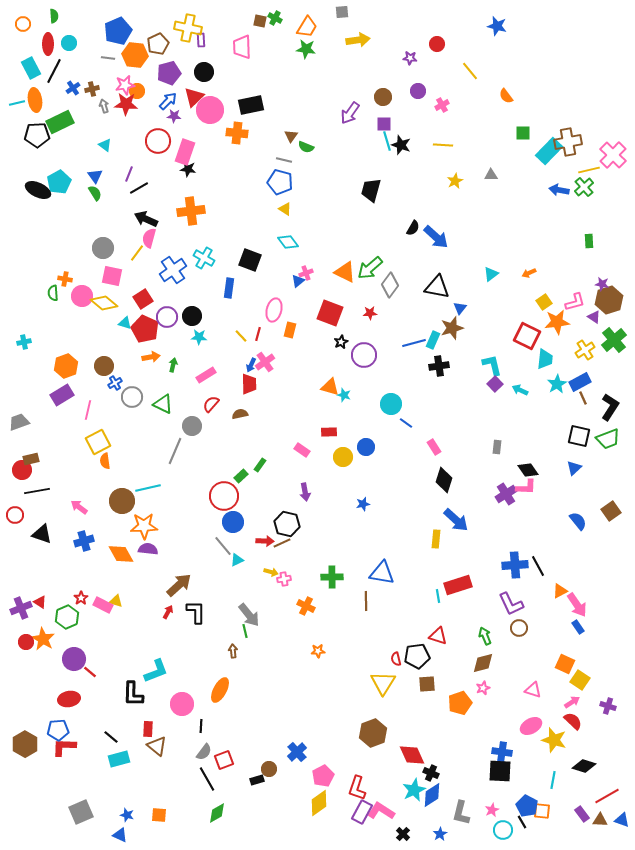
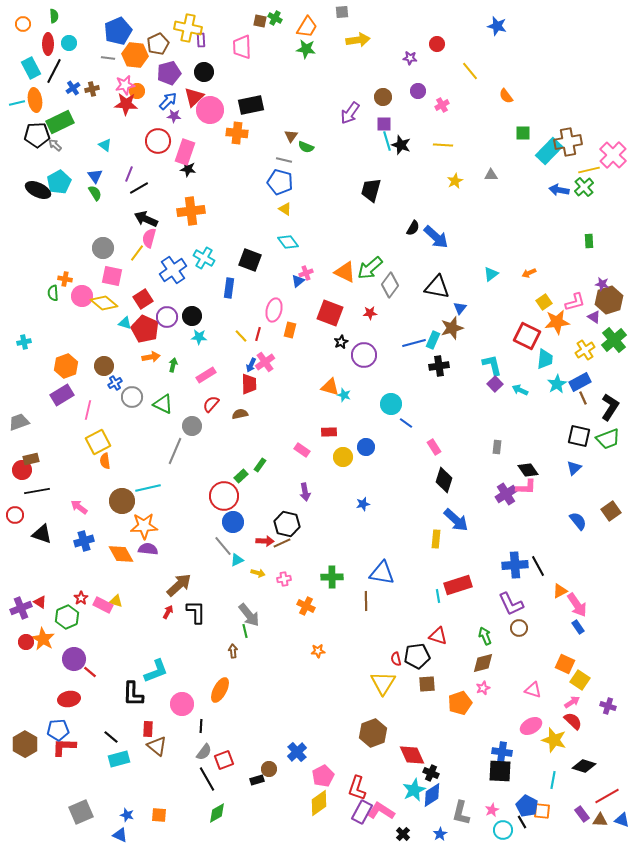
gray arrow at (104, 106): moved 49 px left, 39 px down; rotated 32 degrees counterclockwise
yellow arrow at (271, 572): moved 13 px left, 1 px down
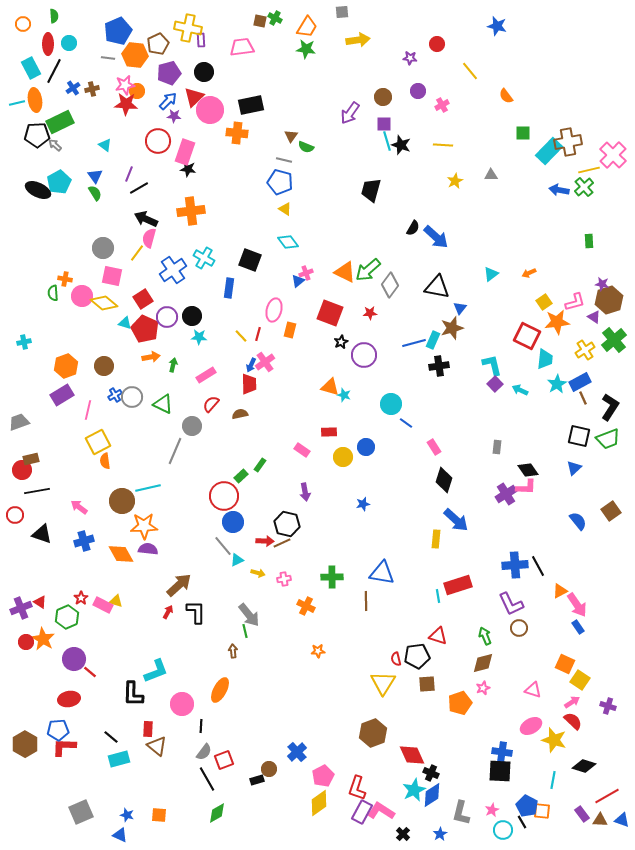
pink trapezoid at (242, 47): rotated 85 degrees clockwise
green arrow at (370, 268): moved 2 px left, 2 px down
blue cross at (115, 383): moved 12 px down
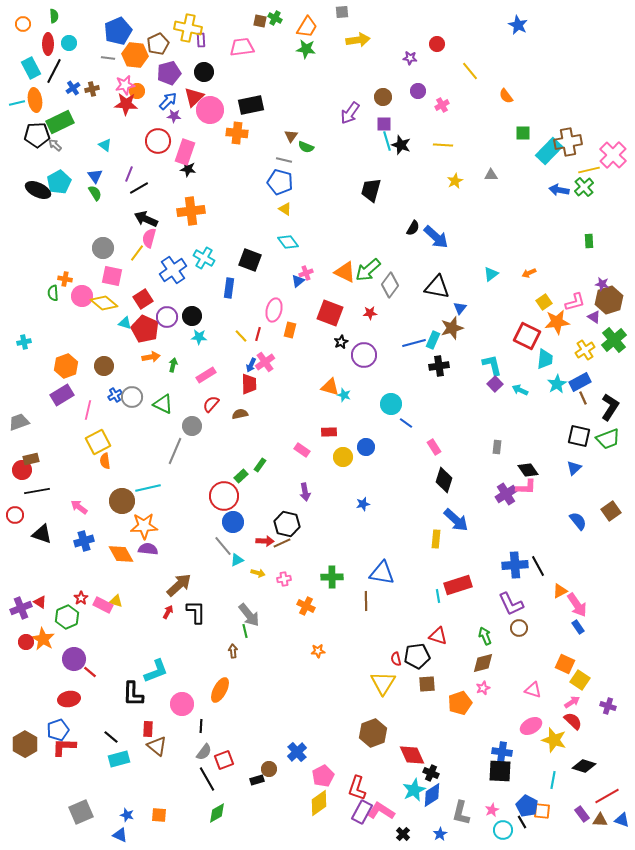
blue star at (497, 26): moved 21 px right, 1 px up; rotated 12 degrees clockwise
blue pentagon at (58, 730): rotated 15 degrees counterclockwise
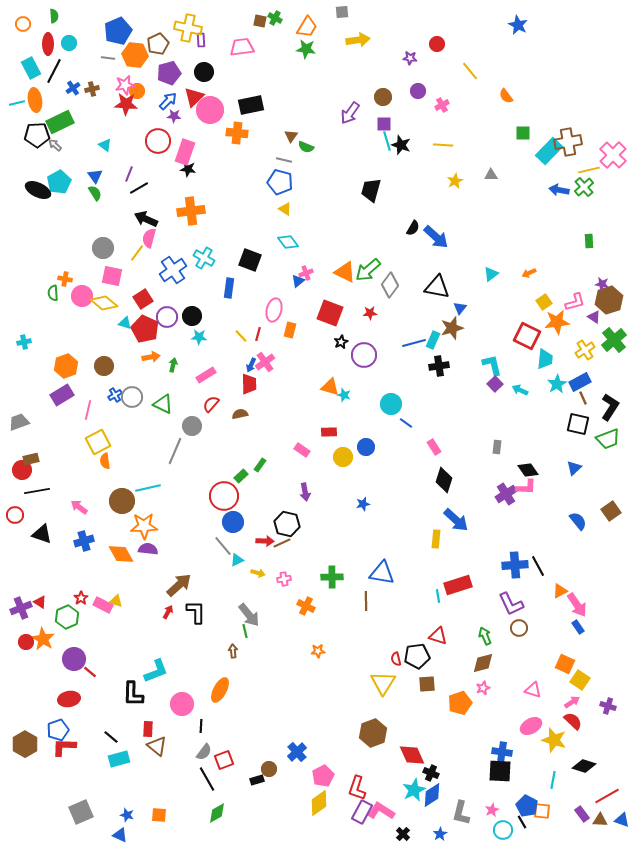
black square at (579, 436): moved 1 px left, 12 px up
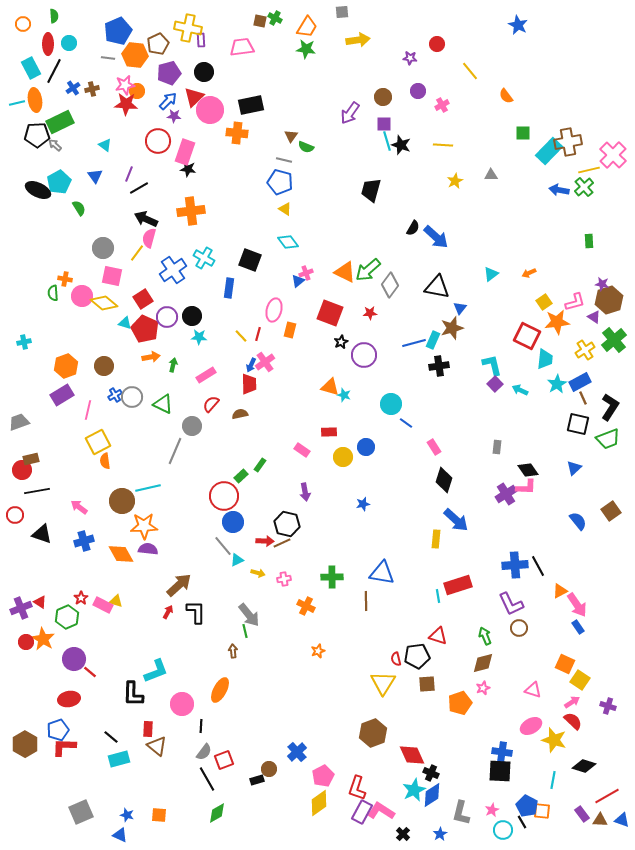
green semicircle at (95, 193): moved 16 px left, 15 px down
orange star at (318, 651): rotated 16 degrees counterclockwise
